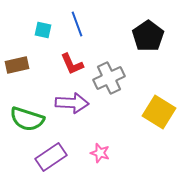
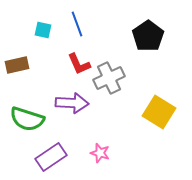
red L-shape: moved 7 px right
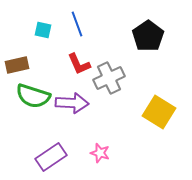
green semicircle: moved 6 px right, 23 px up
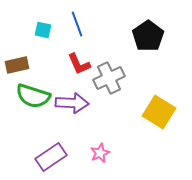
pink star: rotated 30 degrees clockwise
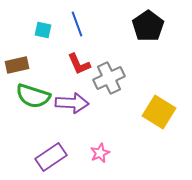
black pentagon: moved 10 px up
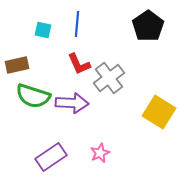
blue line: rotated 25 degrees clockwise
gray cross: rotated 12 degrees counterclockwise
